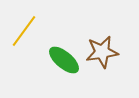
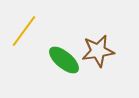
brown star: moved 4 px left, 1 px up
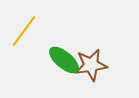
brown star: moved 7 px left, 14 px down
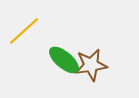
yellow line: rotated 12 degrees clockwise
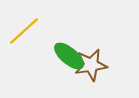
green ellipse: moved 5 px right, 4 px up
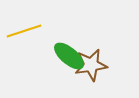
yellow line: rotated 24 degrees clockwise
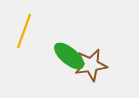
yellow line: rotated 52 degrees counterclockwise
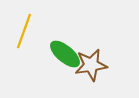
green ellipse: moved 4 px left, 2 px up
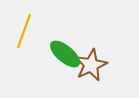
brown star: rotated 16 degrees counterclockwise
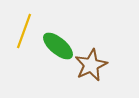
green ellipse: moved 7 px left, 8 px up
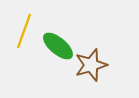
brown star: rotated 8 degrees clockwise
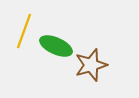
green ellipse: moved 2 px left; rotated 16 degrees counterclockwise
